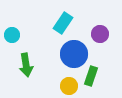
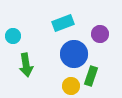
cyan rectangle: rotated 35 degrees clockwise
cyan circle: moved 1 px right, 1 px down
yellow circle: moved 2 px right
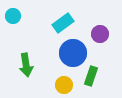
cyan rectangle: rotated 15 degrees counterclockwise
cyan circle: moved 20 px up
blue circle: moved 1 px left, 1 px up
yellow circle: moved 7 px left, 1 px up
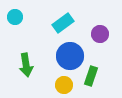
cyan circle: moved 2 px right, 1 px down
blue circle: moved 3 px left, 3 px down
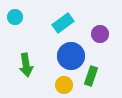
blue circle: moved 1 px right
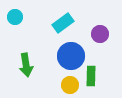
green rectangle: rotated 18 degrees counterclockwise
yellow circle: moved 6 px right
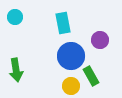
cyan rectangle: rotated 65 degrees counterclockwise
purple circle: moved 6 px down
green arrow: moved 10 px left, 5 px down
green rectangle: rotated 30 degrees counterclockwise
yellow circle: moved 1 px right, 1 px down
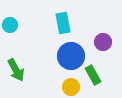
cyan circle: moved 5 px left, 8 px down
purple circle: moved 3 px right, 2 px down
green arrow: rotated 20 degrees counterclockwise
green rectangle: moved 2 px right, 1 px up
yellow circle: moved 1 px down
